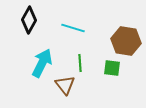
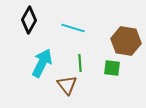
brown triangle: moved 2 px right
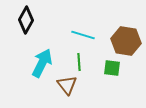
black diamond: moved 3 px left
cyan line: moved 10 px right, 7 px down
green line: moved 1 px left, 1 px up
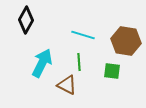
green square: moved 3 px down
brown triangle: rotated 25 degrees counterclockwise
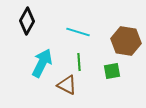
black diamond: moved 1 px right, 1 px down
cyan line: moved 5 px left, 3 px up
green square: rotated 18 degrees counterclockwise
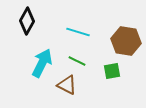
green line: moved 2 px left, 1 px up; rotated 60 degrees counterclockwise
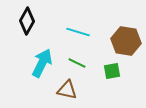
green line: moved 2 px down
brown triangle: moved 5 px down; rotated 15 degrees counterclockwise
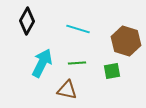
cyan line: moved 3 px up
brown hexagon: rotated 8 degrees clockwise
green line: rotated 30 degrees counterclockwise
